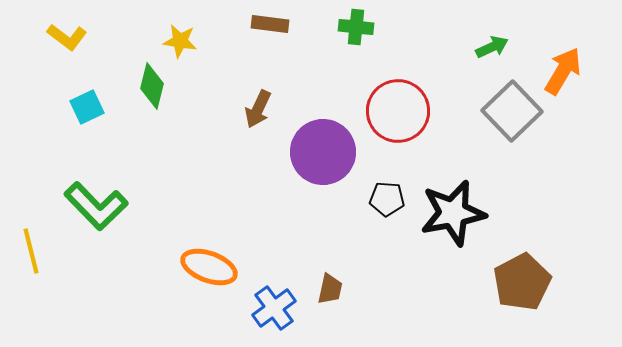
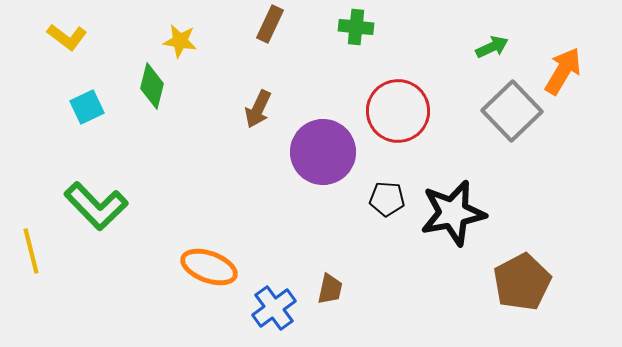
brown rectangle: rotated 72 degrees counterclockwise
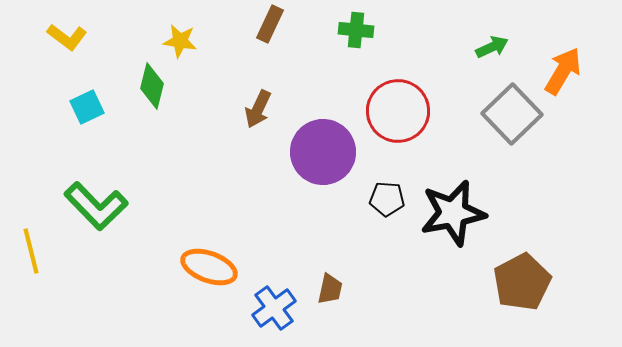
green cross: moved 3 px down
gray square: moved 3 px down
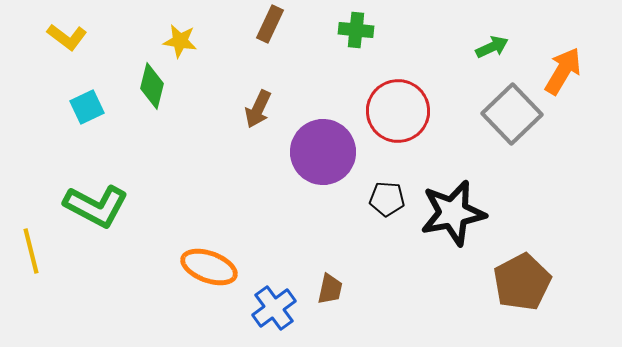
green L-shape: rotated 18 degrees counterclockwise
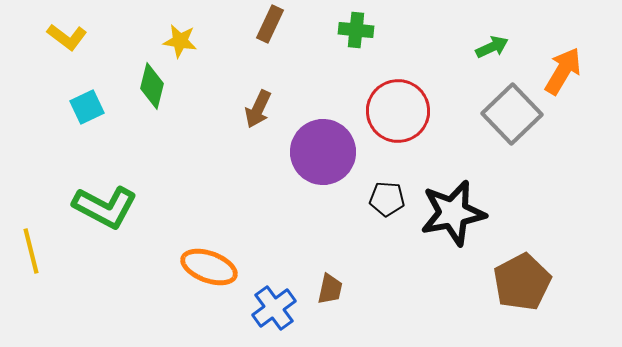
green L-shape: moved 9 px right, 1 px down
